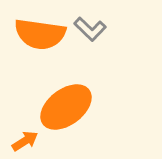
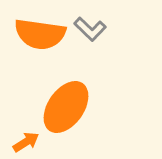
orange ellipse: rotated 18 degrees counterclockwise
orange arrow: moved 1 px right, 1 px down
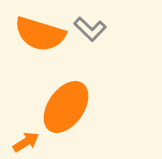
orange semicircle: rotated 9 degrees clockwise
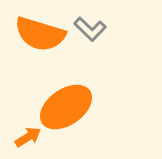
orange ellipse: rotated 20 degrees clockwise
orange arrow: moved 2 px right, 5 px up
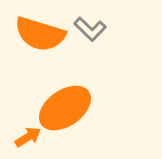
orange ellipse: moved 1 px left, 1 px down
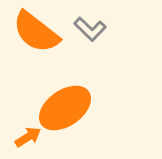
orange semicircle: moved 4 px left, 2 px up; rotated 21 degrees clockwise
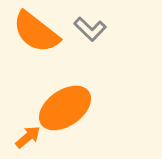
orange arrow: rotated 8 degrees counterclockwise
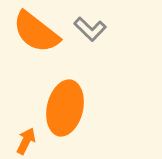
orange ellipse: rotated 42 degrees counterclockwise
orange arrow: moved 2 px left, 4 px down; rotated 24 degrees counterclockwise
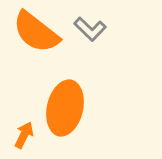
orange arrow: moved 2 px left, 6 px up
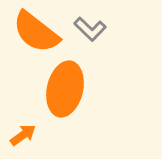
orange ellipse: moved 19 px up
orange arrow: moved 1 px left; rotated 28 degrees clockwise
